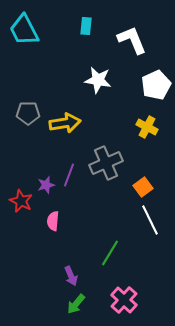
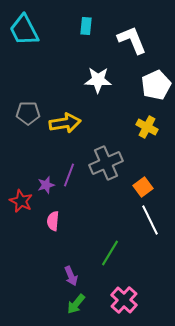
white star: rotated 8 degrees counterclockwise
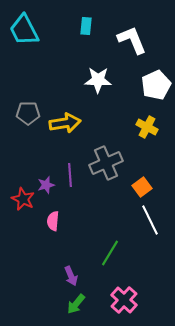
purple line: moved 1 px right; rotated 25 degrees counterclockwise
orange square: moved 1 px left
red star: moved 2 px right, 2 px up
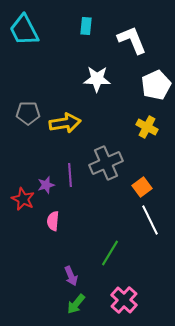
white star: moved 1 px left, 1 px up
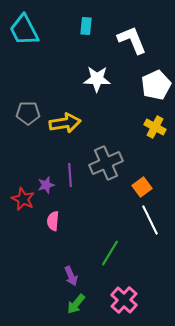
yellow cross: moved 8 px right
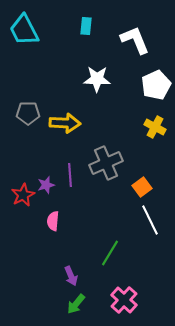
white L-shape: moved 3 px right
yellow arrow: rotated 12 degrees clockwise
red star: moved 4 px up; rotated 20 degrees clockwise
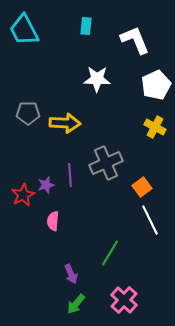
purple arrow: moved 2 px up
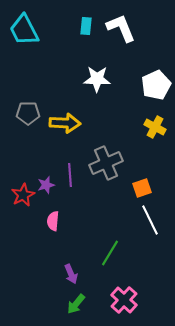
white L-shape: moved 14 px left, 12 px up
orange square: moved 1 px down; rotated 18 degrees clockwise
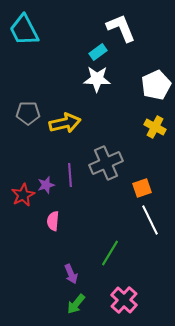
cyan rectangle: moved 12 px right, 26 px down; rotated 48 degrees clockwise
yellow arrow: rotated 16 degrees counterclockwise
